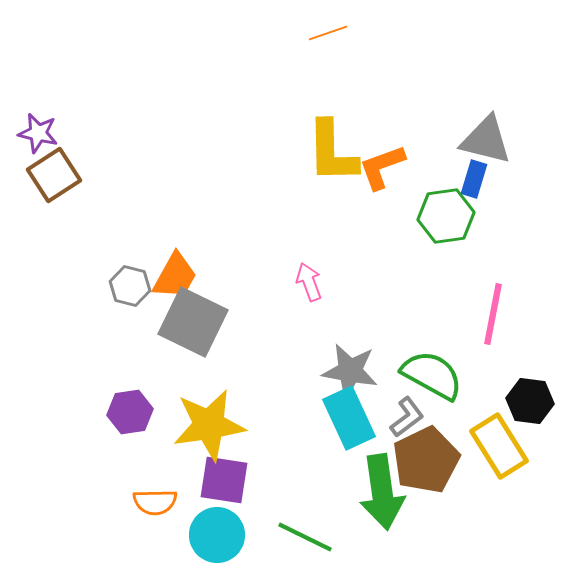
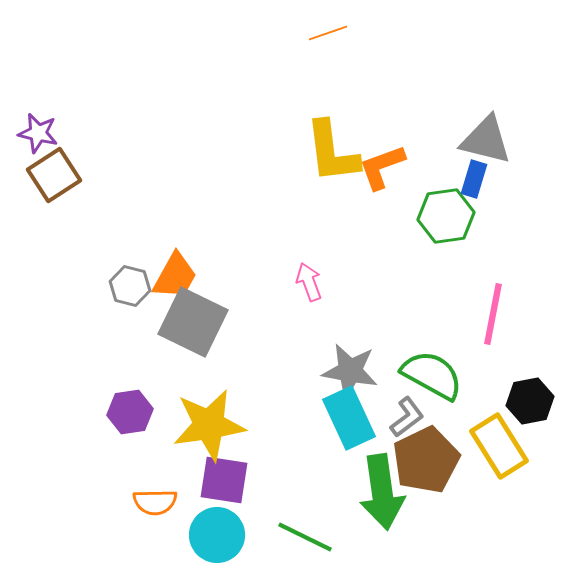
yellow L-shape: rotated 6 degrees counterclockwise
black hexagon: rotated 18 degrees counterclockwise
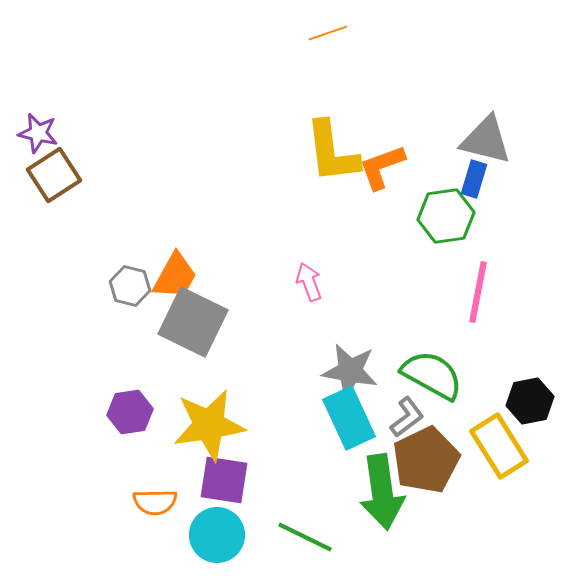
pink line: moved 15 px left, 22 px up
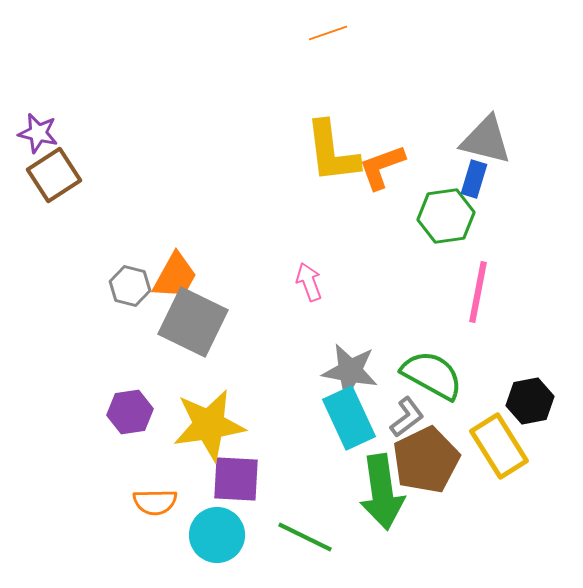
purple square: moved 12 px right, 1 px up; rotated 6 degrees counterclockwise
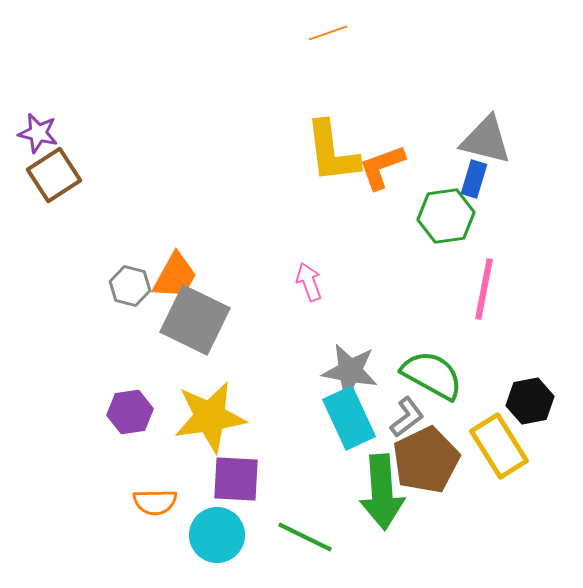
pink line: moved 6 px right, 3 px up
gray square: moved 2 px right, 2 px up
yellow star: moved 1 px right, 8 px up
green arrow: rotated 4 degrees clockwise
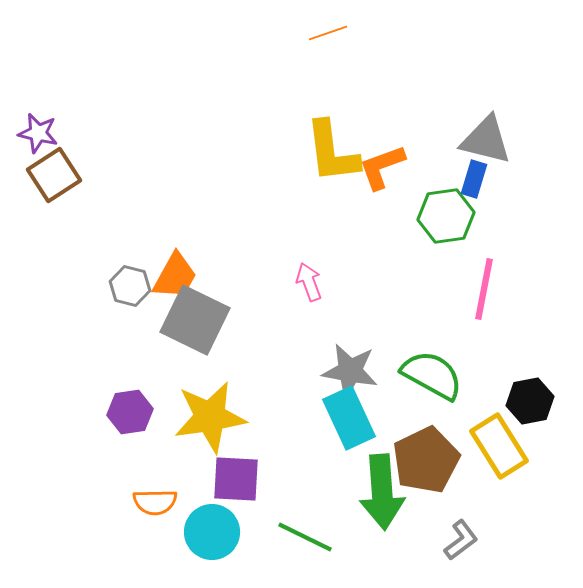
gray L-shape: moved 54 px right, 123 px down
cyan circle: moved 5 px left, 3 px up
